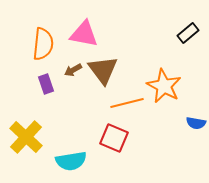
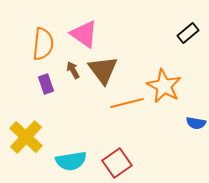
pink triangle: rotated 24 degrees clockwise
brown arrow: rotated 90 degrees clockwise
red square: moved 3 px right, 25 px down; rotated 32 degrees clockwise
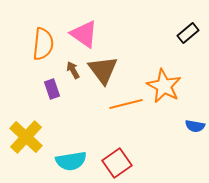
purple rectangle: moved 6 px right, 5 px down
orange line: moved 1 px left, 1 px down
blue semicircle: moved 1 px left, 3 px down
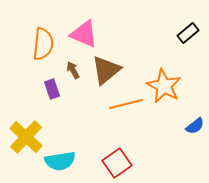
pink triangle: rotated 12 degrees counterclockwise
brown triangle: moved 3 px right; rotated 28 degrees clockwise
blue semicircle: rotated 48 degrees counterclockwise
cyan semicircle: moved 11 px left
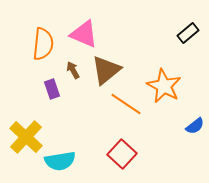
orange line: rotated 48 degrees clockwise
red square: moved 5 px right, 9 px up; rotated 12 degrees counterclockwise
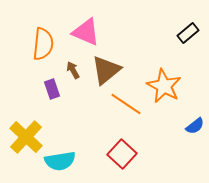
pink triangle: moved 2 px right, 2 px up
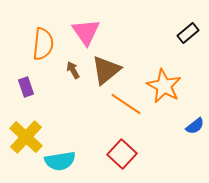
pink triangle: rotated 32 degrees clockwise
purple rectangle: moved 26 px left, 2 px up
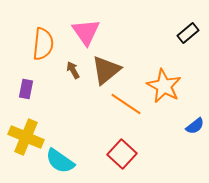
purple rectangle: moved 2 px down; rotated 30 degrees clockwise
yellow cross: rotated 20 degrees counterclockwise
cyan semicircle: rotated 44 degrees clockwise
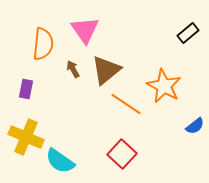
pink triangle: moved 1 px left, 2 px up
brown arrow: moved 1 px up
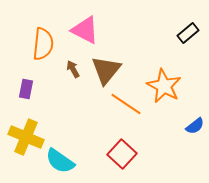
pink triangle: rotated 28 degrees counterclockwise
brown triangle: rotated 12 degrees counterclockwise
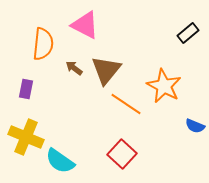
pink triangle: moved 5 px up
brown arrow: moved 1 px right, 1 px up; rotated 24 degrees counterclockwise
blue semicircle: rotated 60 degrees clockwise
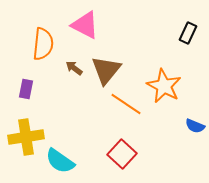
black rectangle: rotated 25 degrees counterclockwise
yellow cross: rotated 32 degrees counterclockwise
